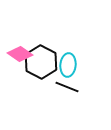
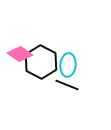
black line: moved 2 px up
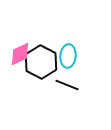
pink diamond: rotated 60 degrees counterclockwise
cyan ellipse: moved 9 px up
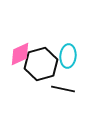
black hexagon: moved 2 px down; rotated 16 degrees clockwise
black line: moved 4 px left, 4 px down; rotated 10 degrees counterclockwise
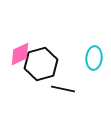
cyan ellipse: moved 26 px right, 2 px down
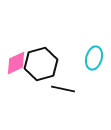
pink diamond: moved 4 px left, 9 px down
cyan ellipse: rotated 10 degrees clockwise
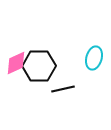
black hexagon: moved 2 px left, 2 px down; rotated 16 degrees clockwise
black line: rotated 25 degrees counterclockwise
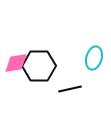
pink diamond: rotated 15 degrees clockwise
black line: moved 7 px right
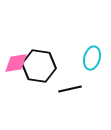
cyan ellipse: moved 2 px left
black hexagon: rotated 8 degrees clockwise
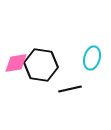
black hexagon: moved 2 px right, 1 px up
